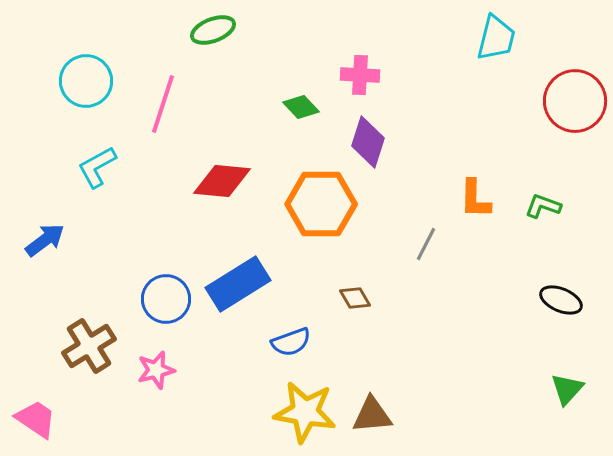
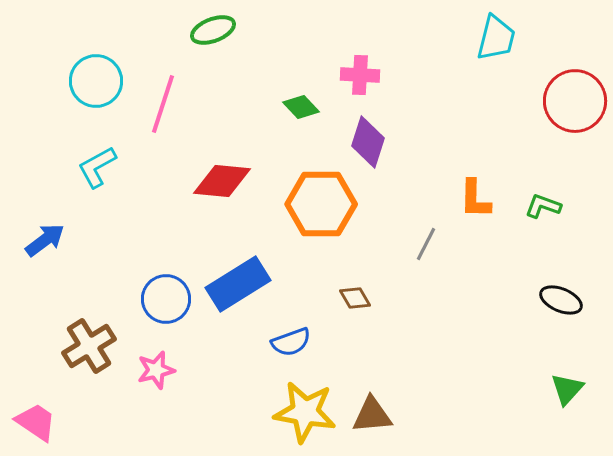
cyan circle: moved 10 px right
pink trapezoid: moved 3 px down
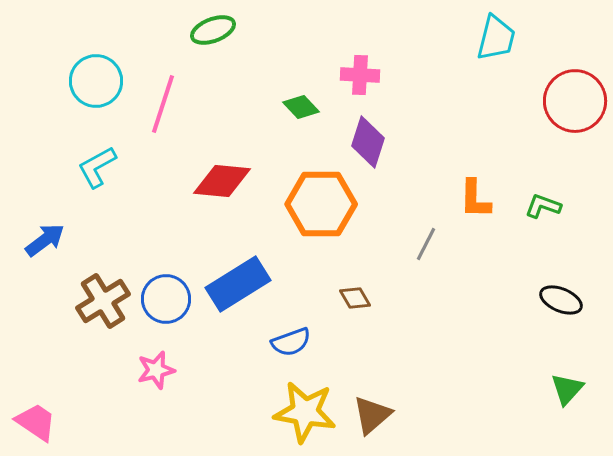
brown cross: moved 14 px right, 45 px up
brown triangle: rotated 36 degrees counterclockwise
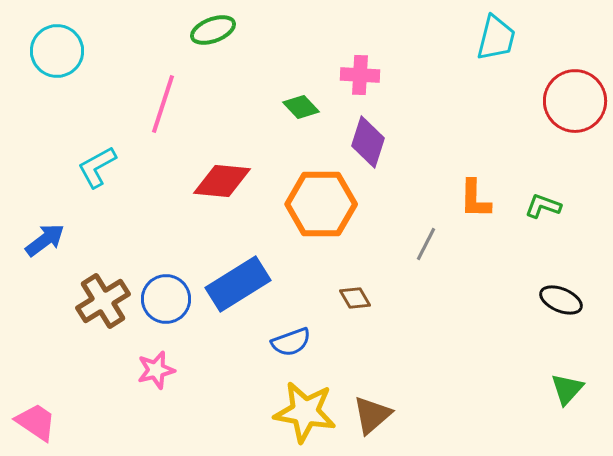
cyan circle: moved 39 px left, 30 px up
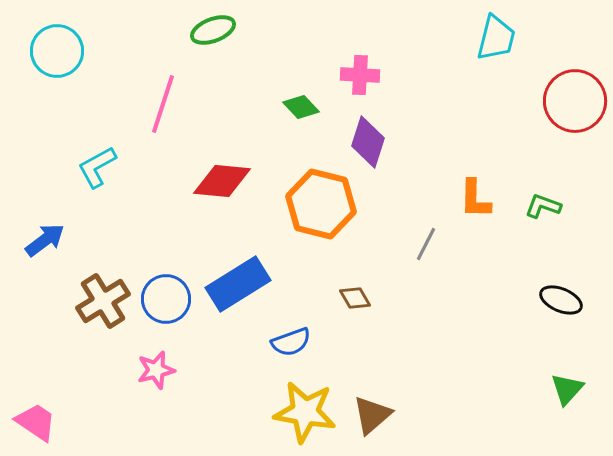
orange hexagon: rotated 14 degrees clockwise
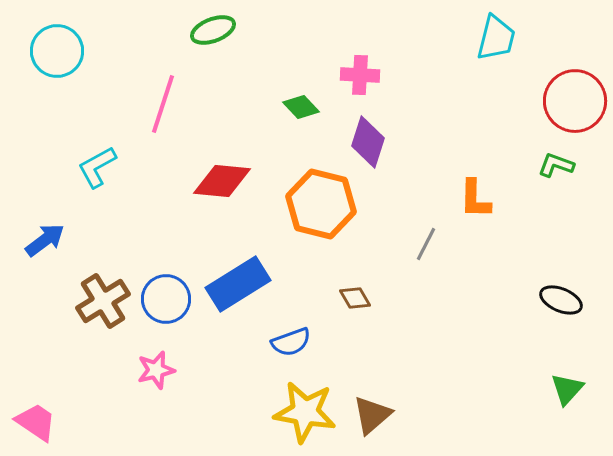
green L-shape: moved 13 px right, 41 px up
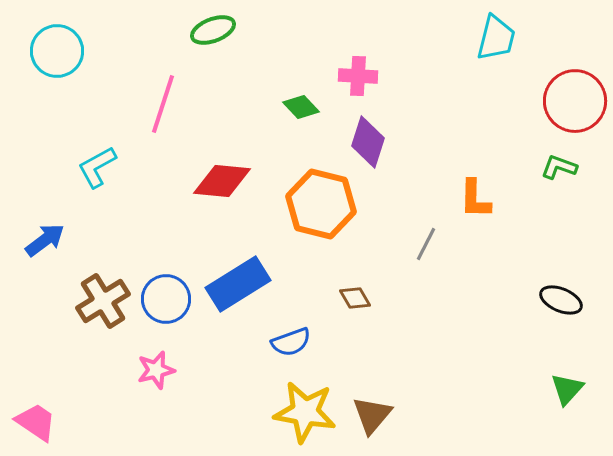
pink cross: moved 2 px left, 1 px down
green L-shape: moved 3 px right, 2 px down
brown triangle: rotated 9 degrees counterclockwise
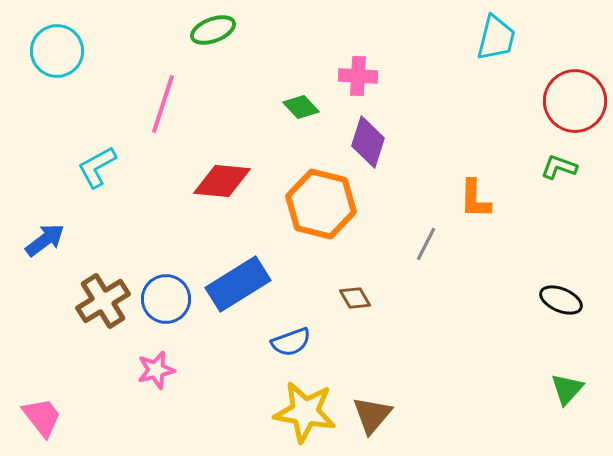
pink trapezoid: moved 6 px right, 5 px up; rotated 18 degrees clockwise
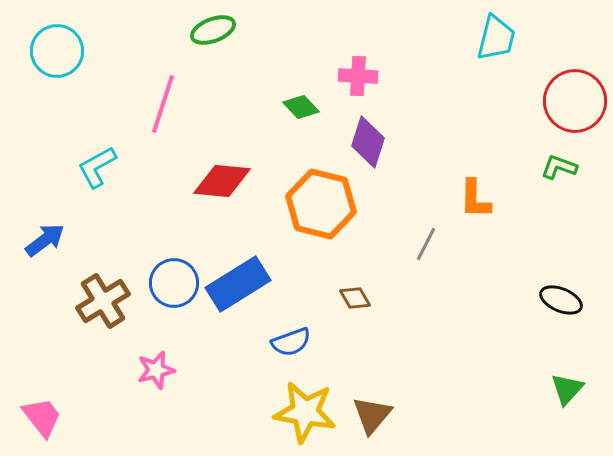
blue circle: moved 8 px right, 16 px up
